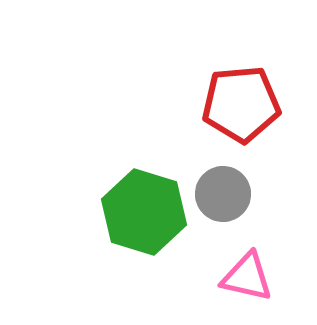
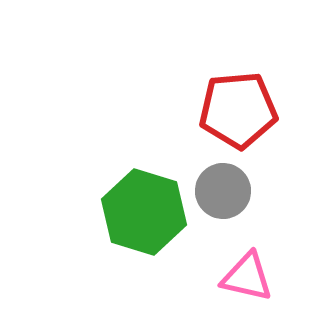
red pentagon: moved 3 px left, 6 px down
gray circle: moved 3 px up
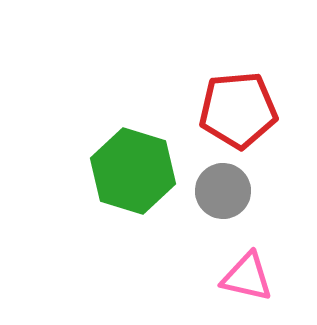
green hexagon: moved 11 px left, 41 px up
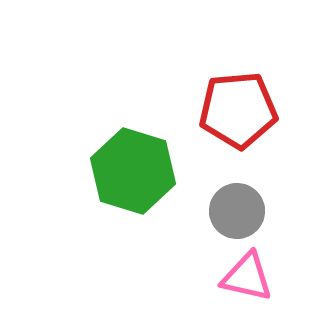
gray circle: moved 14 px right, 20 px down
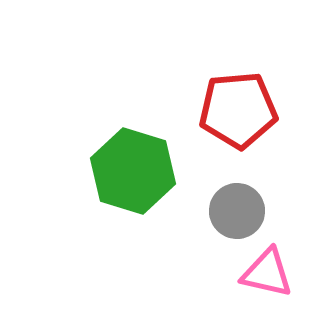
pink triangle: moved 20 px right, 4 px up
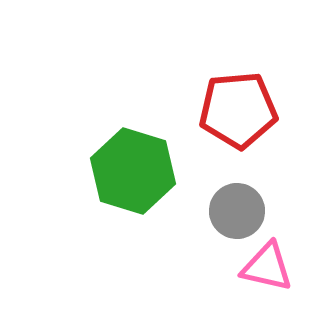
pink triangle: moved 6 px up
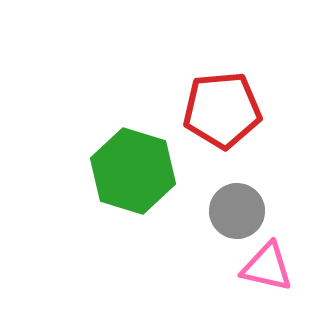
red pentagon: moved 16 px left
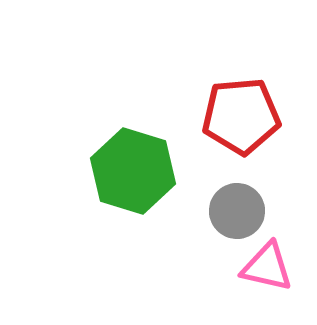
red pentagon: moved 19 px right, 6 px down
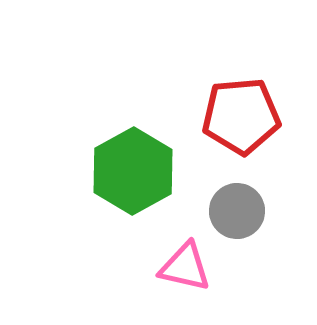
green hexagon: rotated 14 degrees clockwise
pink triangle: moved 82 px left
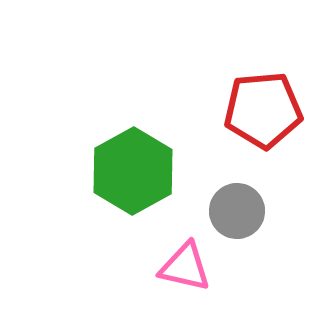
red pentagon: moved 22 px right, 6 px up
